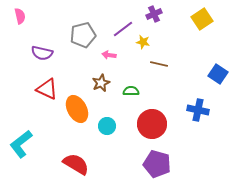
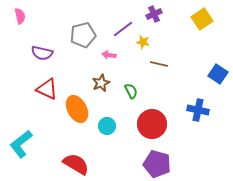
green semicircle: rotated 63 degrees clockwise
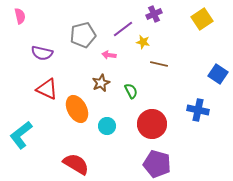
cyan L-shape: moved 9 px up
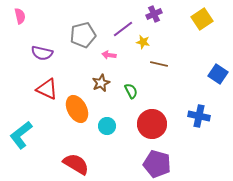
blue cross: moved 1 px right, 6 px down
